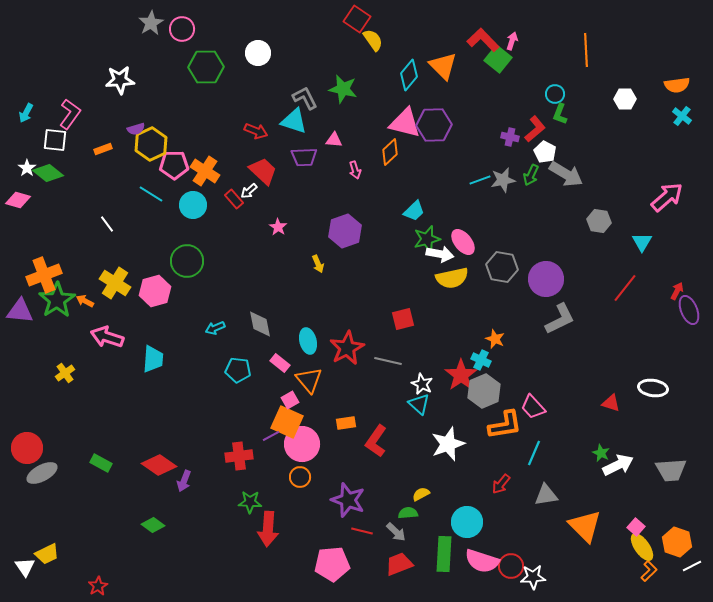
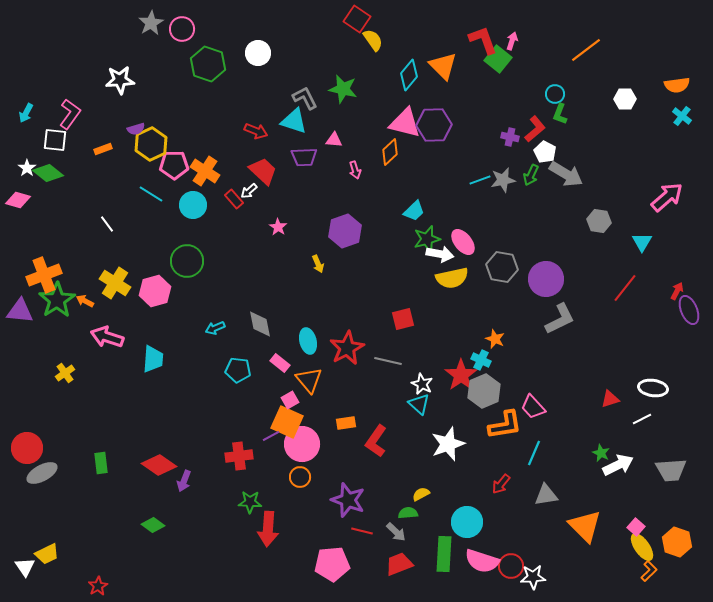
red L-shape at (483, 40): rotated 24 degrees clockwise
orange line at (586, 50): rotated 56 degrees clockwise
green hexagon at (206, 67): moved 2 px right, 3 px up; rotated 20 degrees clockwise
red triangle at (611, 403): moved 1 px left, 4 px up; rotated 36 degrees counterclockwise
green rectangle at (101, 463): rotated 55 degrees clockwise
white line at (692, 566): moved 50 px left, 147 px up
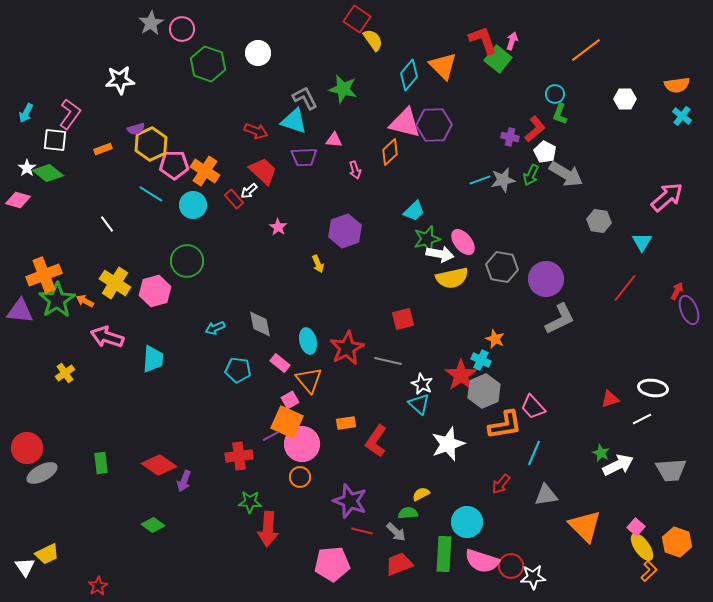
purple star at (348, 500): moved 2 px right, 1 px down
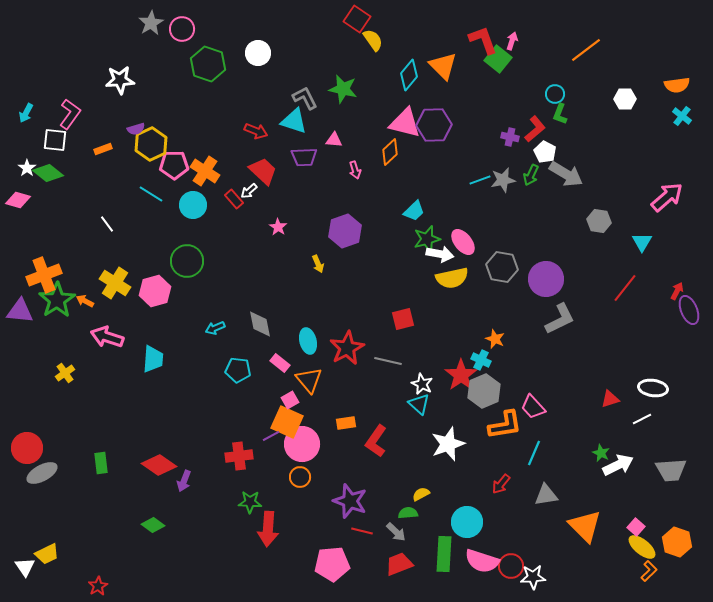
yellow ellipse at (642, 547): rotated 16 degrees counterclockwise
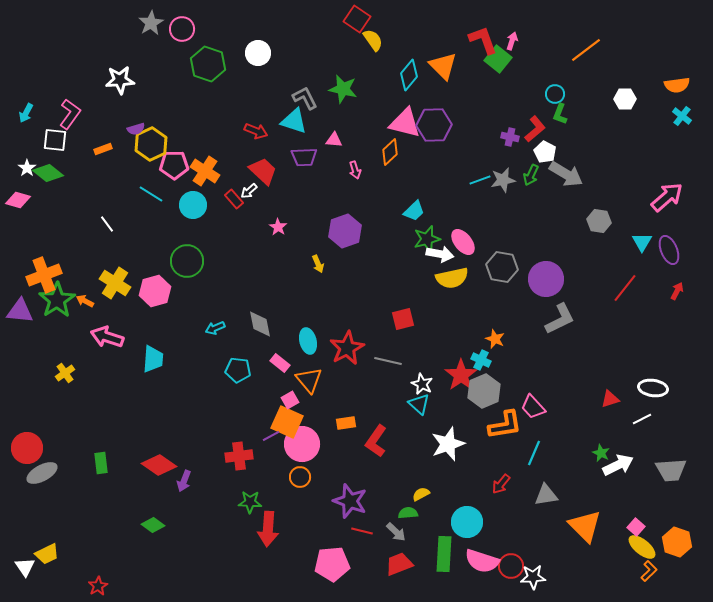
purple ellipse at (689, 310): moved 20 px left, 60 px up
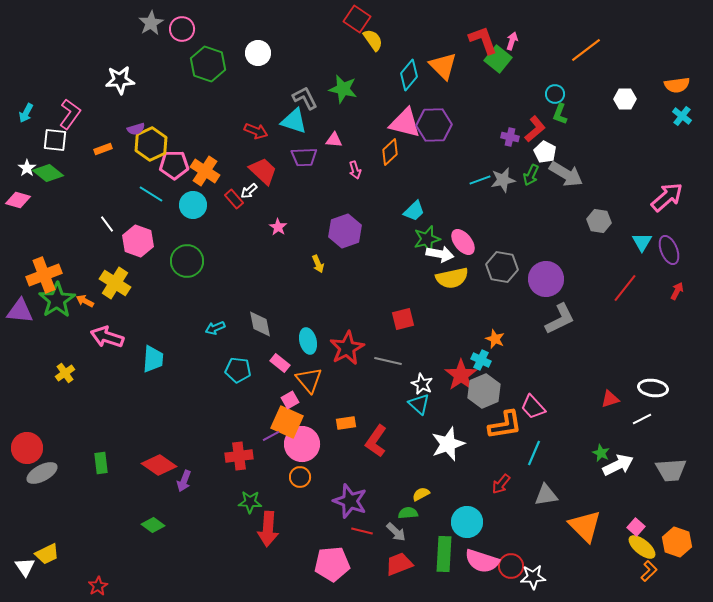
pink hexagon at (155, 291): moved 17 px left, 50 px up; rotated 24 degrees counterclockwise
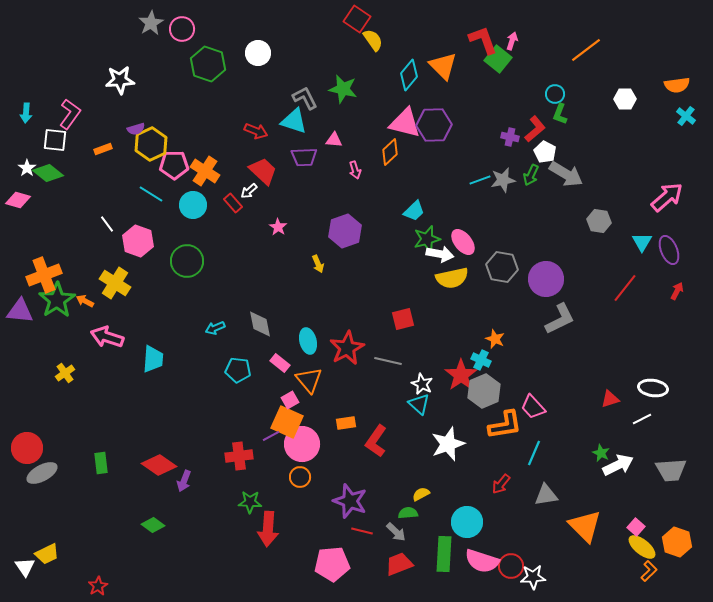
cyan arrow at (26, 113): rotated 24 degrees counterclockwise
cyan cross at (682, 116): moved 4 px right
red rectangle at (234, 199): moved 1 px left, 4 px down
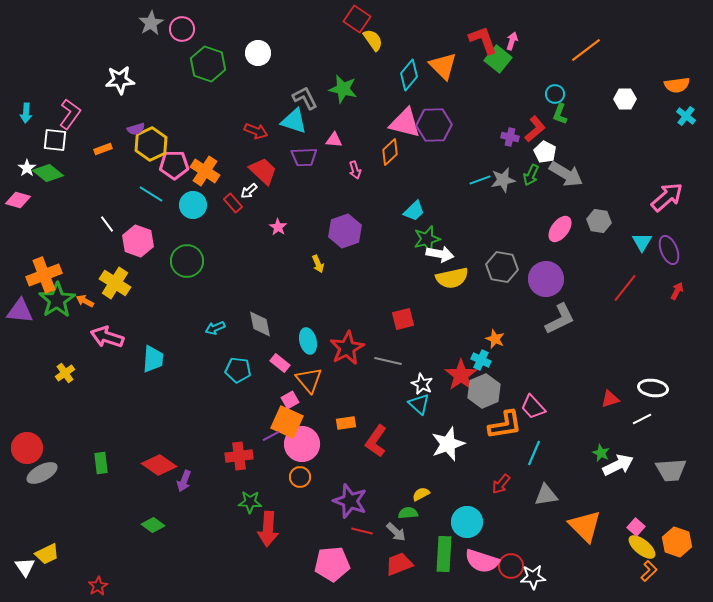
pink ellipse at (463, 242): moved 97 px right, 13 px up; rotated 76 degrees clockwise
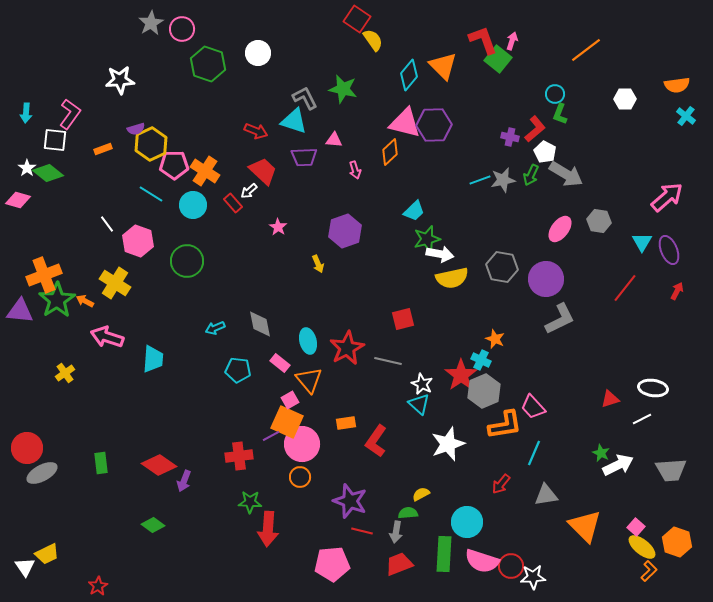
gray arrow at (396, 532): rotated 55 degrees clockwise
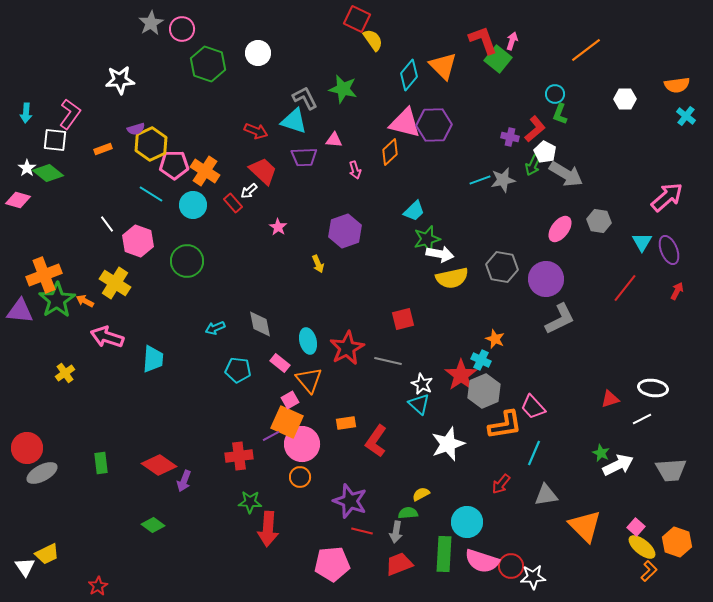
red square at (357, 19): rotated 8 degrees counterclockwise
green arrow at (531, 175): moved 2 px right, 10 px up
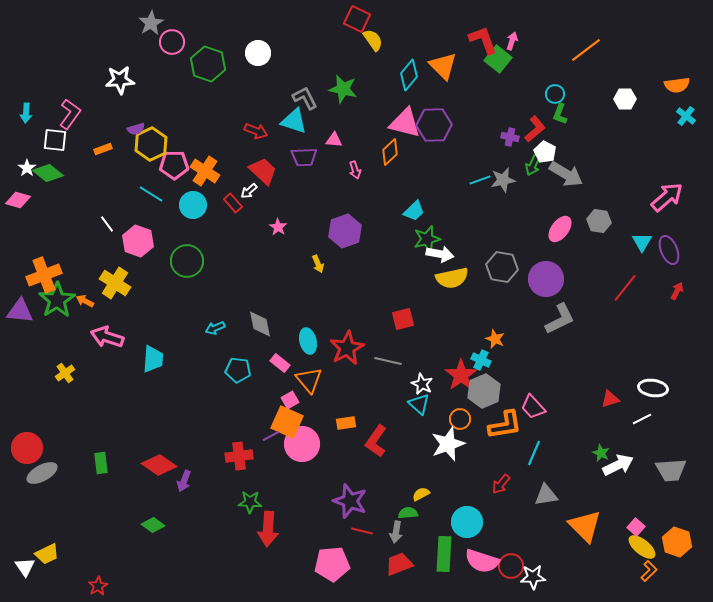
pink circle at (182, 29): moved 10 px left, 13 px down
orange circle at (300, 477): moved 160 px right, 58 px up
